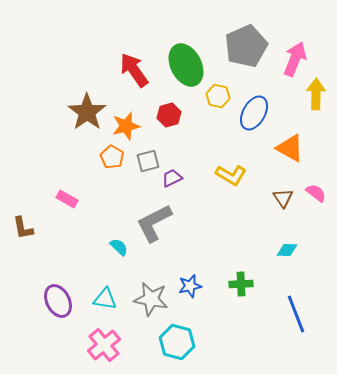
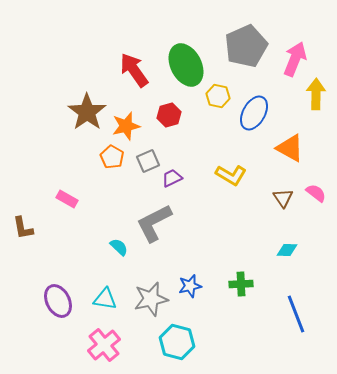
gray square: rotated 10 degrees counterclockwise
gray star: rotated 24 degrees counterclockwise
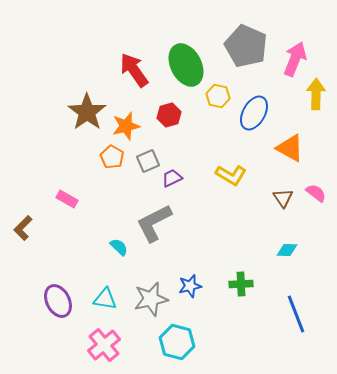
gray pentagon: rotated 24 degrees counterclockwise
brown L-shape: rotated 55 degrees clockwise
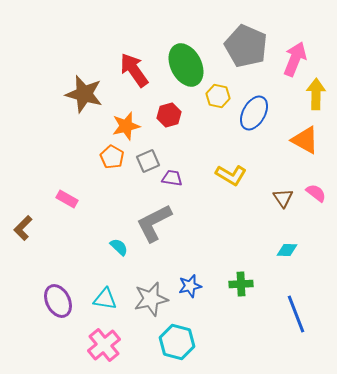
brown star: moved 3 px left, 18 px up; rotated 21 degrees counterclockwise
orange triangle: moved 15 px right, 8 px up
purple trapezoid: rotated 35 degrees clockwise
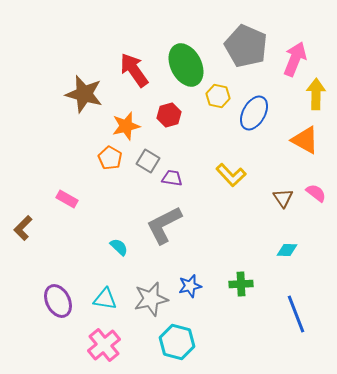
orange pentagon: moved 2 px left, 1 px down
gray square: rotated 35 degrees counterclockwise
yellow L-shape: rotated 16 degrees clockwise
gray L-shape: moved 10 px right, 2 px down
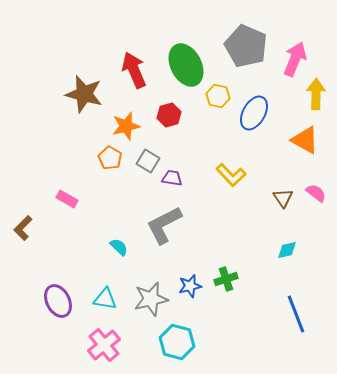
red arrow: rotated 12 degrees clockwise
cyan diamond: rotated 15 degrees counterclockwise
green cross: moved 15 px left, 5 px up; rotated 15 degrees counterclockwise
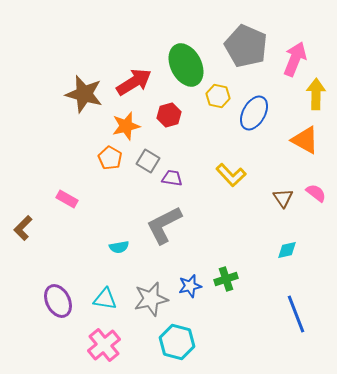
red arrow: moved 12 px down; rotated 81 degrees clockwise
cyan semicircle: rotated 126 degrees clockwise
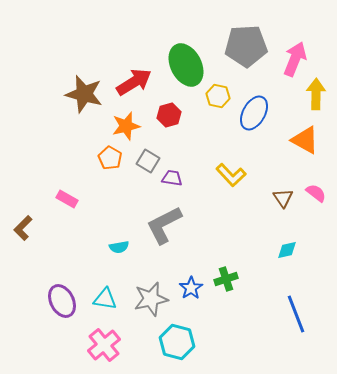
gray pentagon: rotated 27 degrees counterclockwise
blue star: moved 1 px right, 2 px down; rotated 20 degrees counterclockwise
purple ellipse: moved 4 px right
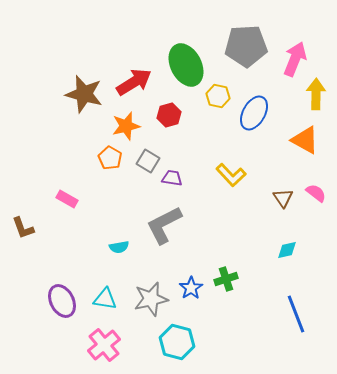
brown L-shape: rotated 65 degrees counterclockwise
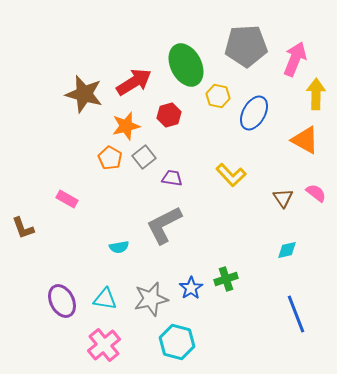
gray square: moved 4 px left, 4 px up; rotated 20 degrees clockwise
